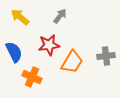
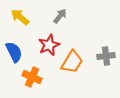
red star: rotated 15 degrees counterclockwise
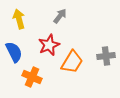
yellow arrow: moved 1 px left, 2 px down; rotated 36 degrees clockwise
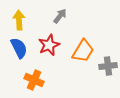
yellow arrow: moved 1 px down; rotated 12 degrees clockwise
blue semicircle: moved 5 px right, 4 px up
gray cross: moved 2 px right, 10 px down
orange trapezoid: moved 11 px right, 11 px up
orange cross: moved 2 px right, 3 px down
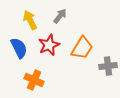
yellow arrow: moved 11 px right; rotated 24 degrees counterclockwise
orange trapezoid: moved 1 px left, 3 px up
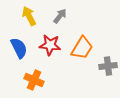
yellow arrow: moved 1 px left, 4 px up
red star: moved 1 px right; rotated 30 degrees clockwise
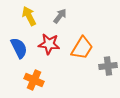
red star: moved 1 px left, 1 px up
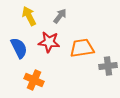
red star: moved 2 px up
orange trapezoid: rotated 130 degrees counterclockwise
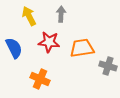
gray arrow: moved 1 px right, 2 px up; rotated 35 degrees counterclockwise
blue semicircle: moved 5 px left
gray cross: rotated 24 degrees clockwise
orange cross: moved 6 px right, 1 px up
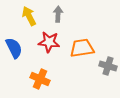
gray arrow: moved 3 px left
